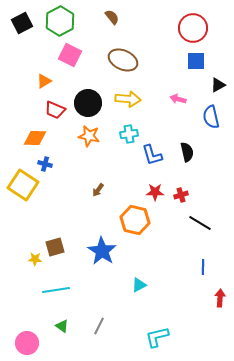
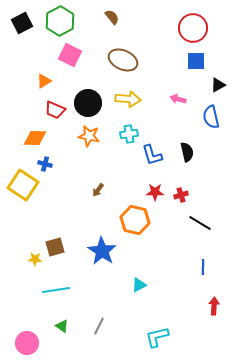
red arrow: moved 6 px left, 8 px down
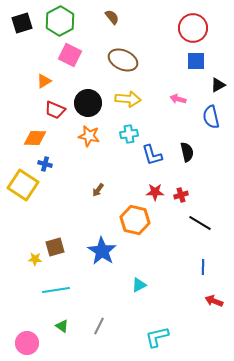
black square: rotated 10 degrees clockwise
red arrow: moved 5 px up; rotated 72 degrees counterclockwise
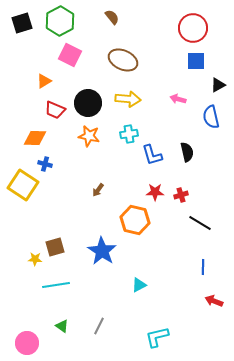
cyan line: moved 5 px up
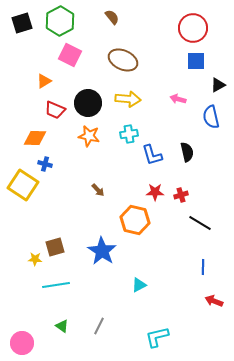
brown arrow: rotated 80 degrees counterclockwise
pink circle: moved 5 px left
